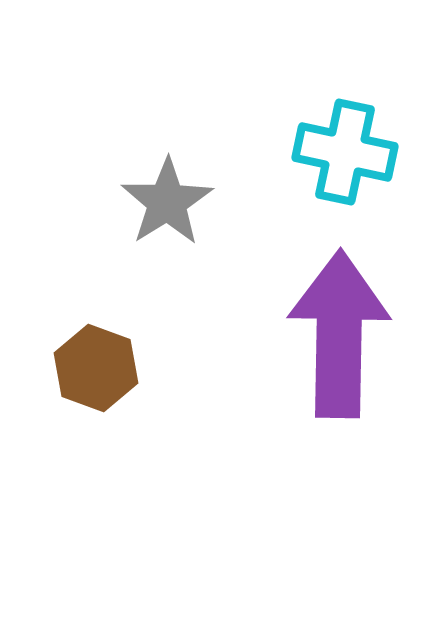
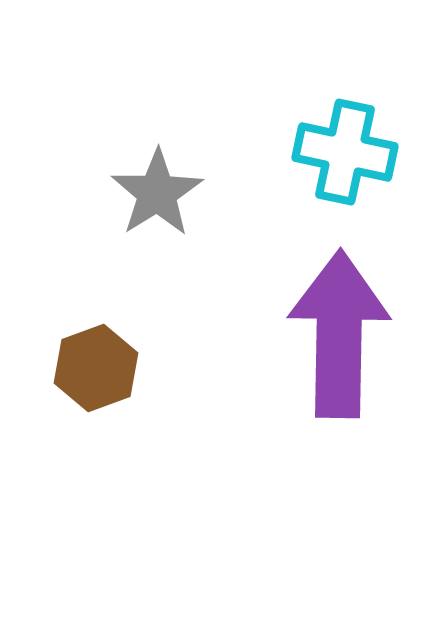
gray star: moved 10 px left, 9 px up
brown hexagon: rotated 20 degrees clockwise
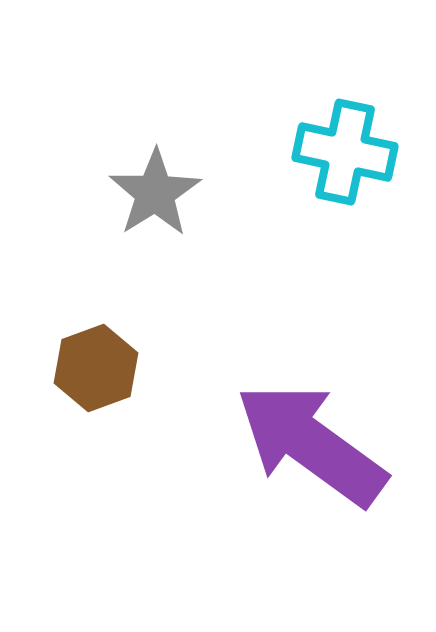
gray star: moved 2 px left
purple arrow: moved 28 px left, 110 px down; rotated 55 degrees counterclockwise
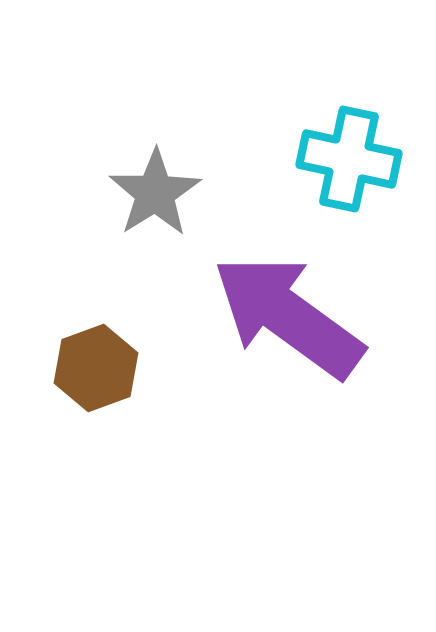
cyan cross: moved 4 px right, 7 px down
purple arrow: moved 23 px left, 128 px up
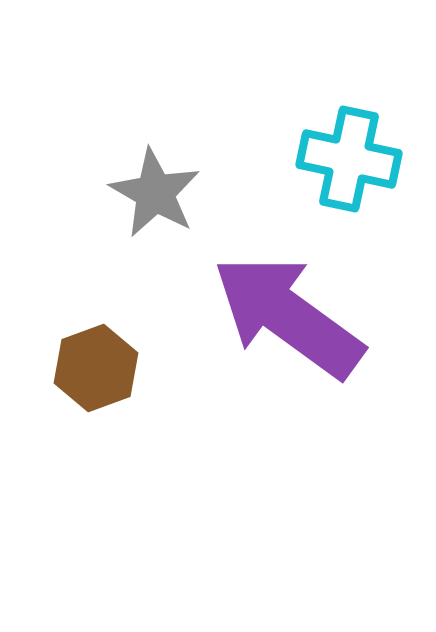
gray star: rotated 10 degrees counterclockwise
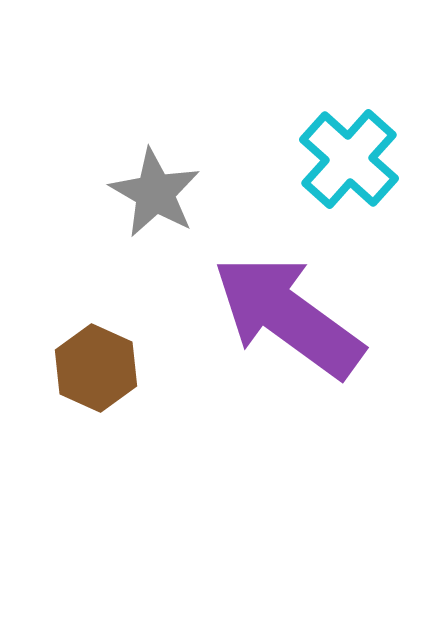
cyan cross: rotated 30 degrees clockwise
brown hexagon: rotated 16 degrees counterclockwise
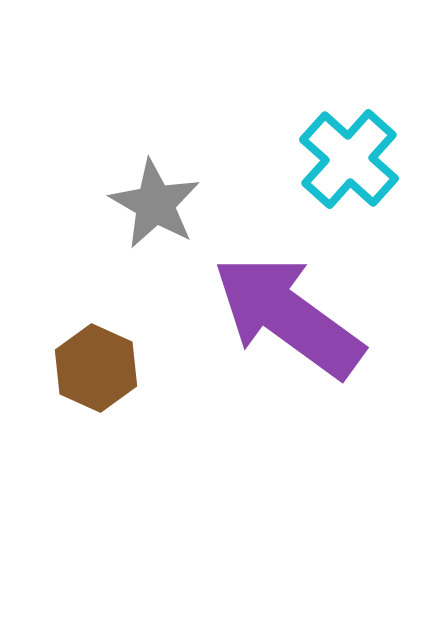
gray star: moved 11 px down
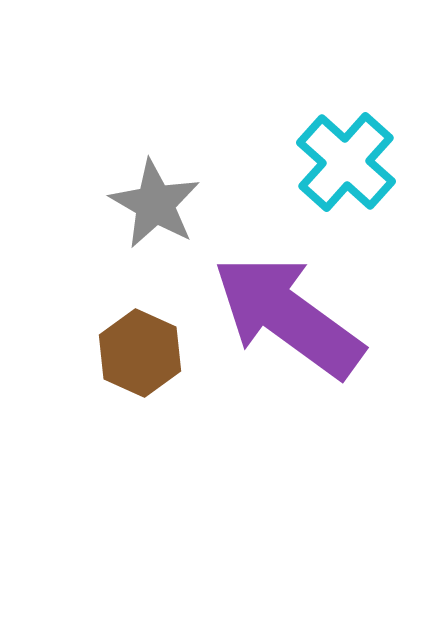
cyan cross: moved 3 px left, 3 px down
brown hexagon: moved 44 px right, 15 px up
